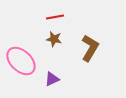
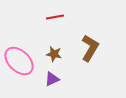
brown star: moved 15 px down
pink ellipse: moved 2 px left
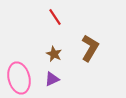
red line: rotated 66 degrees clockwise
brown star: rotated 14 degrees clockwise
pink ellipse: moved 17 px down; rotated 32 degrees clockwise
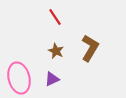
brown star: moved 2 px right, 3 px up
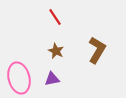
brown L-shape: moved 7 px right, 2 px down
purple triangle: rotated 14 degrees clockwise
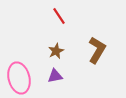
red line: moved 4 px right, 1 px up
brown star: rotated 21 degrees clockwise
purple triangle: moved 3 px right, 3 px up
